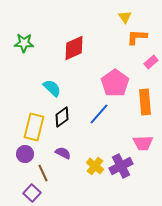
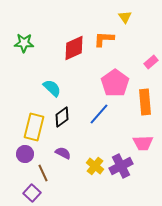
orange L-shape: moved 33 px left, 2 px down
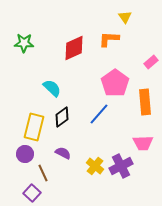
orange L-shape: moved 5 px right
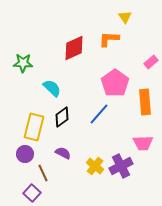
green star: moved 1 px left, 20 px down
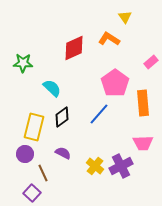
orange L-shape: rotated 30 degrees clockwise
orange rectangle: moved 2 px left, 1 px down
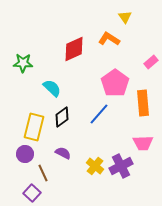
red diamond: moved 1 px down
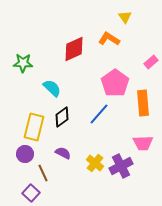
yellow cross: moved 3 px up
purple square: moved 1 px left
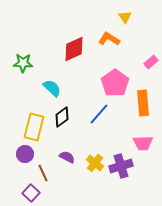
purple semicircle: moved 4 px right, 4 px down
purple cross: rotated 10 degrees clockwise
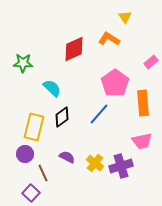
pink trapezoid: moved 1 px left, 2 px up; rotated 10 degrees counterclockwise
